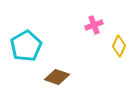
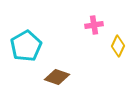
pink cross: rotated 12 degrees clockwise
yellow diamond: moved 1 px left
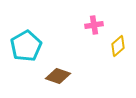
yellow diamond: rotated 25 degrees clockwise
brown diamond: moved 1 px right, 1 px up
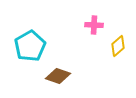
pink cross: rotated 12 degrees clockwise
cyan pentagon: moved 4 px right
